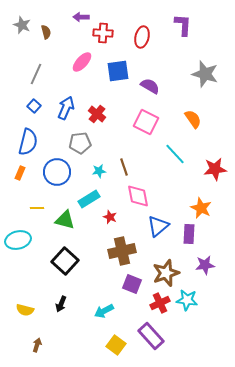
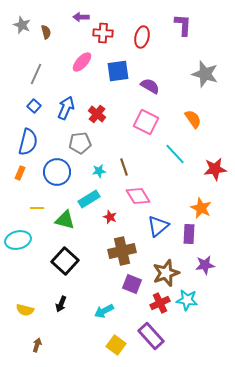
pink diamond at (138, 196): rotated 20 degrees counterclockwise
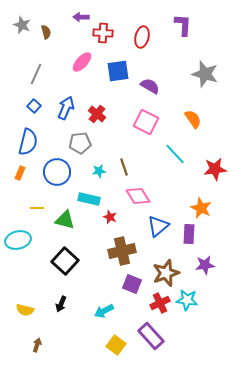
cyan rectangle at (89, 199): rotated 45 degrees clockwise
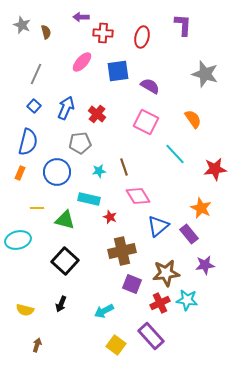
purple rectangle at (189, 234): rotated 42 degrees counterclockwise
brown star at (166, 273): rotated 12 degrees clockwise
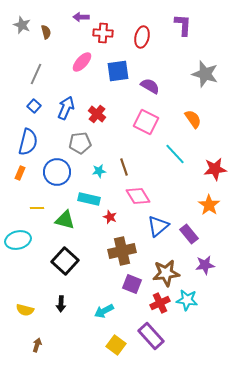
orange star at (201, 208): moved 8 px right, 3 px up; rotated 10 degrees clockwise
black arrow at (61, 304): rotated 21 degrees counterclockwise
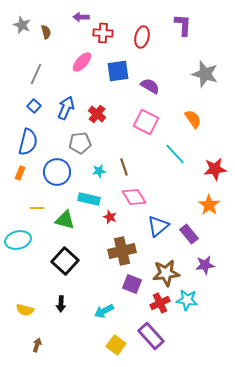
pink diamond at (138, 196): moved 4 px left, 1 px down
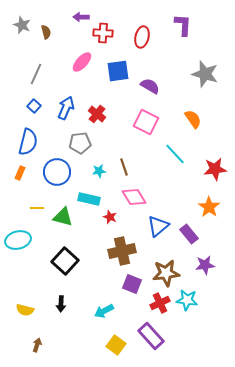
orange star at (209, 205): moved 2 px down
green triangle at (65, 220): moved 2 px left, 3 px up
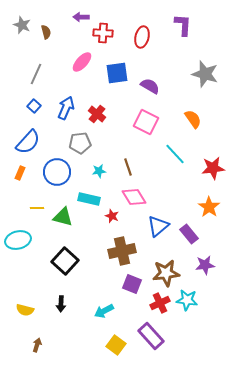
blue square at (118, 71): moved 1 px left, 2 px down
blue semicircle at (28, 142): rotated 28 degrees clockwise
brown line at (124, 167): moved 4 px right
red star at (215, 169): moved 2 px left, 1 px up
red star at (110, 217): moved 2 px right, 1 px up
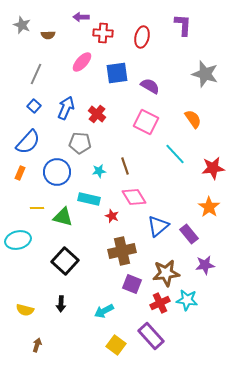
brown semicircle at (46, 32): moved 2 px right, 3 px down; rotated 104 degrees clockwise
gray pentagon at (80, 143): rotated 10 degrees clockwise
brown line at (128, 167): moved 3 px left, 1 px up
